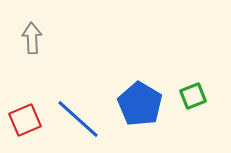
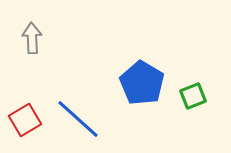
blue pentagon: moved 2 px right, 21 px up
red square: rotated 8 degrees counterclockwise
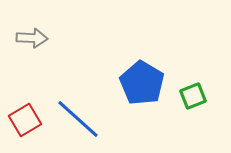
gray arrow: rotated 96 degrees clockwise
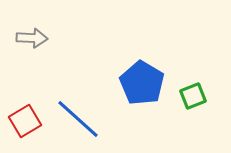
red square: moved 1 px down
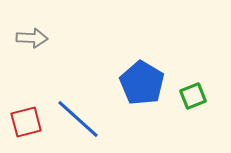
red square: moved 1 px right, 1 px down; rotated 16 degrees clockwise
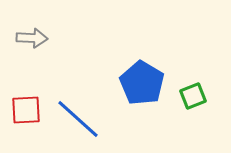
red square: moved 12 px up; rotated 12 degrees clockwise
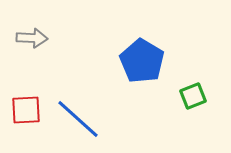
blue pentagon: moved 22 px up
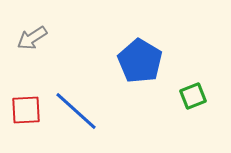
gray arrow: rotated 144 degrees clockwise
blue pentagon: moved 2 px left
blue line: moved 2 px left, 8 px up
